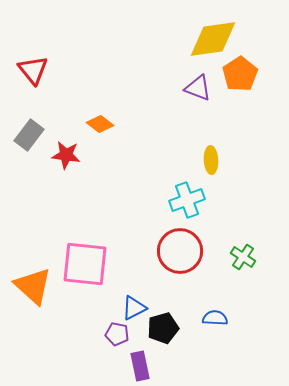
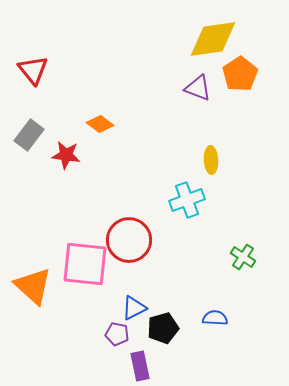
red circle: moved 51 px left, 11 px up
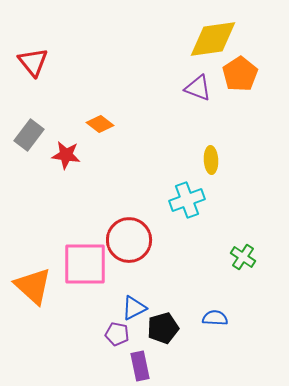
red triangle: moved 8 px up
pink square: rotated 6 degrees counterclockwise
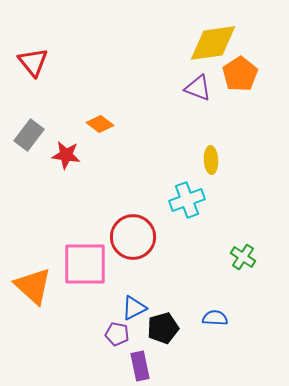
yellow diamond: moved 4 px down
red circle: moved 4 px right, 3 px up
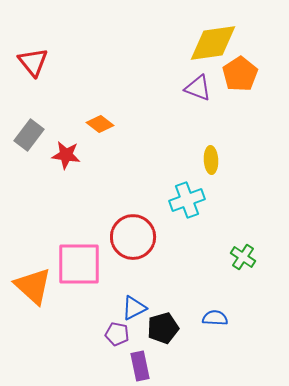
pink square: moved 6 px left
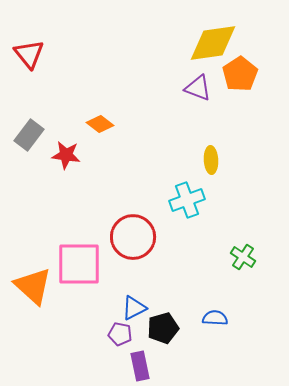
red triangle: moved 4 px left, 8 px up
purple pentagon: moved 3 px right
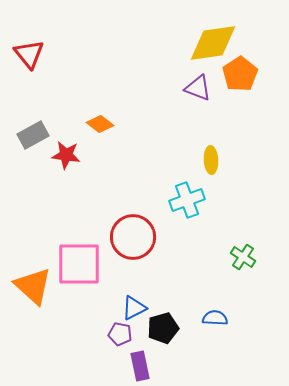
gray rectangle: moved 4 px right; rotated 24 degrees clockwise
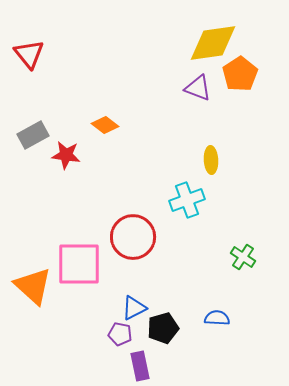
orange diamond: moved 5 px right, 1 px down
blue semicircle: moved 2 px right
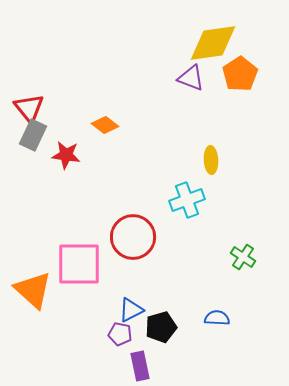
red triangle: moved 54 px down
purple triangle: moved 7 px left, 10 px up
gray rectangle: rotated 36 degrees counterclockwise
orange triangle: moved 4 px down
blue triangle: moved 3 px left, 2 px down
black pentagon: moved 2 px left, 1 px up
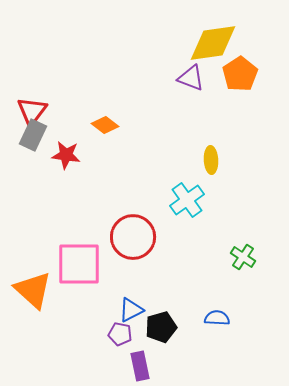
red triangle: moved 3 px right, 3 px down; rotated 16 degrees clockwise
cyan cross: rotated 16 degrees counterclockwise
